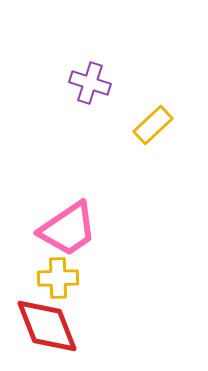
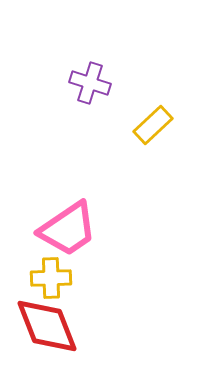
yellow cross: moved 7 px left
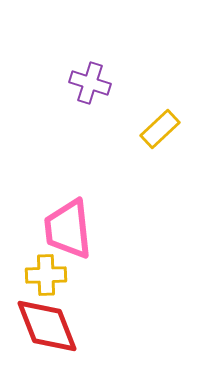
yellow rectangle: moved 7 px right, 4 px down
pink trapezoid: rotated 118 degrees clockwise
yellow cross: moved 5 px left, 3 px up
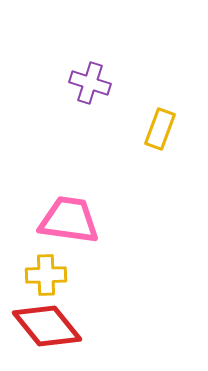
yellow rectangle: rotated 27 degrees counterclockwise
pink trapezoid: moved 1 px right, 9 px up; rotated 104 degrees clockwise
red diamond: rotated 18 degrees counterclockwise
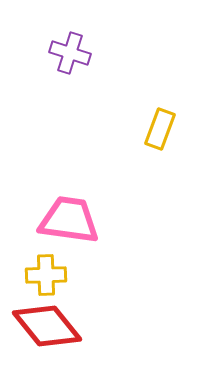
purple cross: moved 20 px left, 30 px up
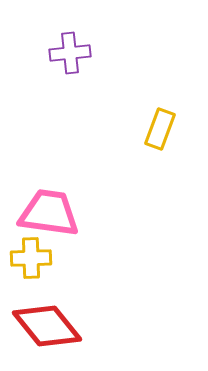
purple cross: rotated 24 degrees counterclockwise
pink trapezoid: moved 20 px left, 7 px up
yellow cross: moved 15 px left, 17 px up
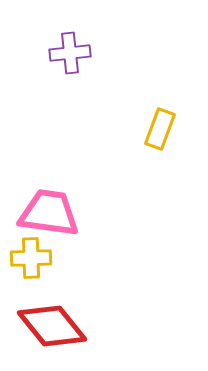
red diamond: moved 5 px right
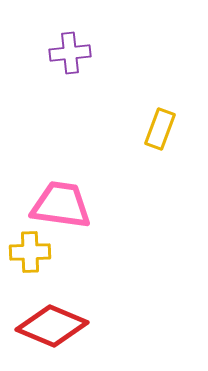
pink trapezoid: moved 12 px right, 8 px up
yellow cross: moved 1 px left, 6 px up
red diamond: rotated 28 degrees counterclockwise
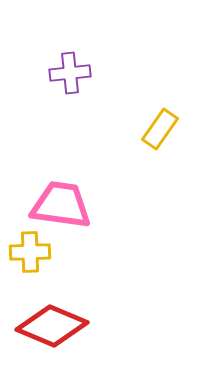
purple cross: moved 20 px down
yellow rectangle: rotated 15 degrees clockwise
